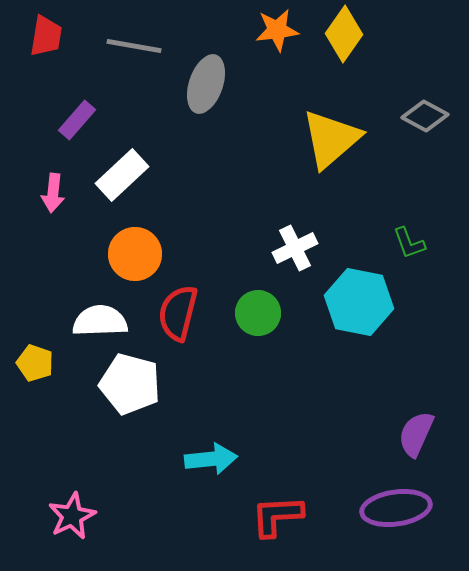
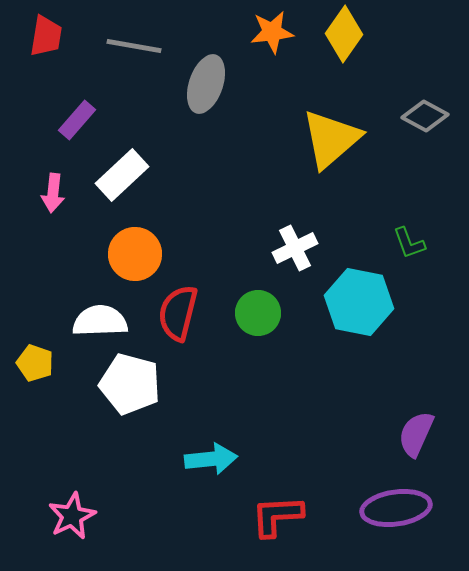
orange star: moved 5 px left, 2 px down
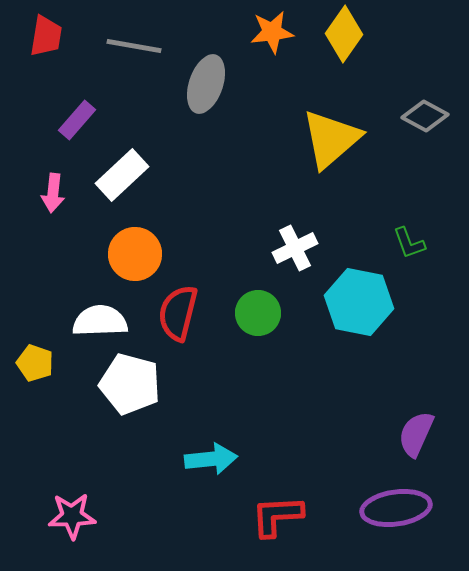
pink star: rotated 24 degrees clockwise
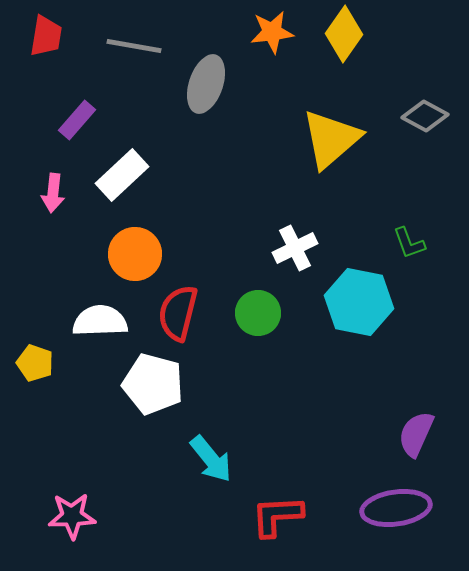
white pentagon: moved 23 px right
cyan arrow: rotated 57 degrees clockwise
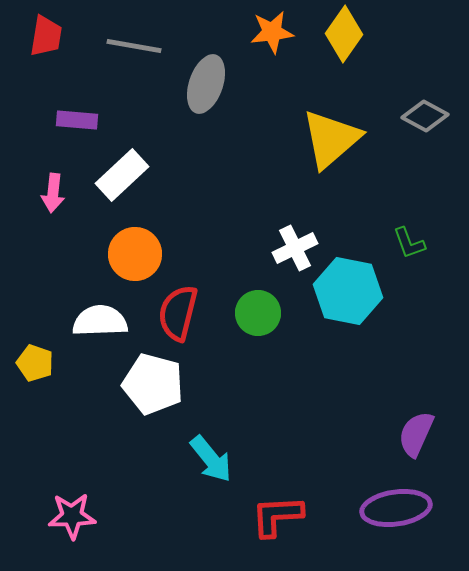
purple rectangle: rotated 54 degrees clockwise
cyan hexagon: moved 11 px left, 11 px up
